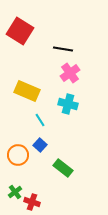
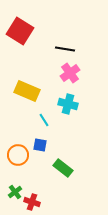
black line: moved 2 px right
cyan line: moved 4 px right
blue square: rotated 32 degrees counterclockwise
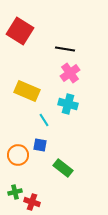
green cross: rotated 24 degrees clockwise
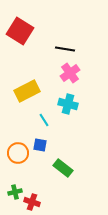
yellow rectangle: rotated 50 degrees counterclockwise
orange circle: moved 2 px up
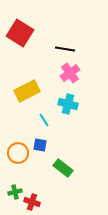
red square: moved 2 px down
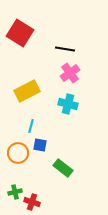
cyan line: moved 13 px left, 6 px down; rotated 48 degrees clockwise
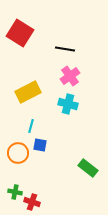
pink cross: moved 3 px down
yellow rectangle: moved 1 px right, 1 px down
green rectangle: moved 25 px right
green cross: rotated 24 degrees clockwise
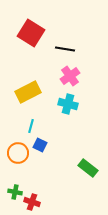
red square: moved 11 px right
blue square: rotated 16 degrees clockwise
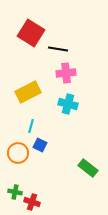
black line: moved 7 px left
pink cross: moved 4 px left, 3 px up; rotated 30 degrees clockwise
